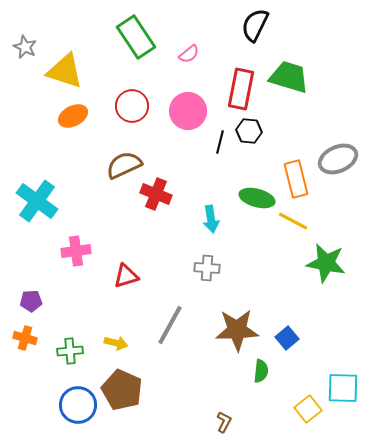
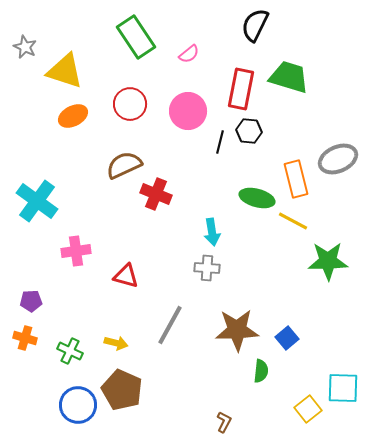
red circle: moved 2 px left, 2 px up
cyan arrow: moved 1 px right, 13 px down
green star: moved 2 px right, 2 px up; rotated 12 degrees counterclockwise
red triangle: rotated 32 degrees clockwise
green cross: rotated 30 degrees clockwise
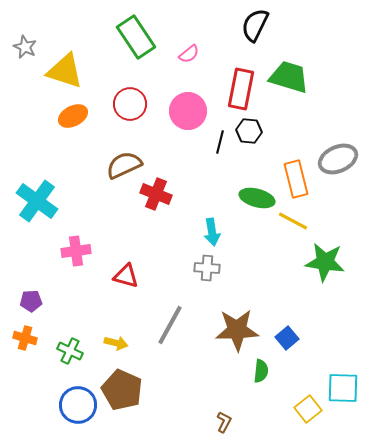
green star: moved 3 px left, 1 px down; rotated 9 degrees clockwise
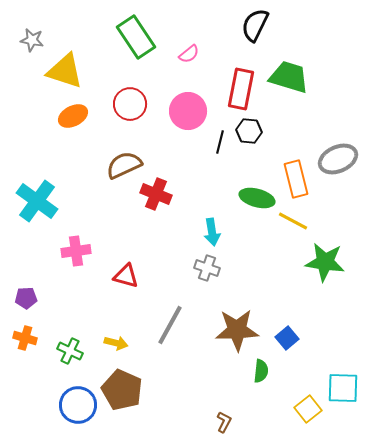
gray star: moved 7 px right, 7 px up; rotated 15 degrees counterclockwise
gray cross: rotated 15 degrees clockwise
purple pentagon: moved 5 px left, 3 px up
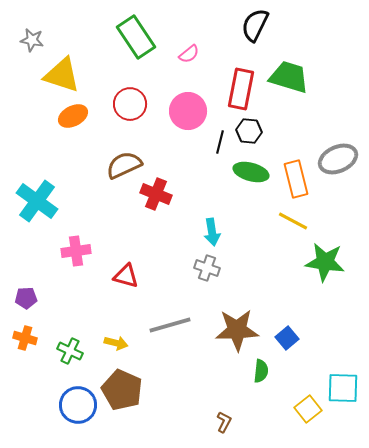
yellow triangle: moved 3 px left, 4 px down
green ellipse: moved 6 px left, 26 px up
gray line: rotated 45 degrees clockwise
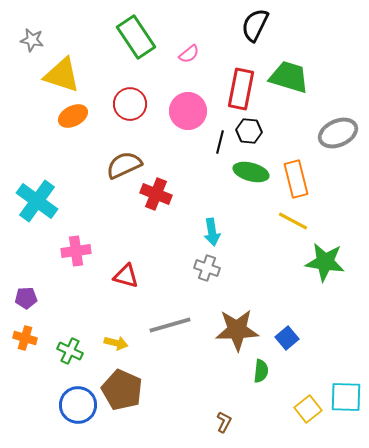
gray ellipse: moved 26 px up
cyan square: moved 3 px right, 9 px down
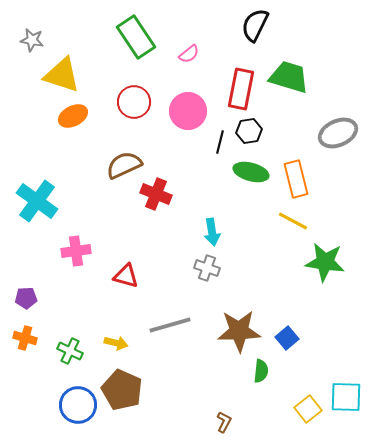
red circle: moved 4 px right, 2 px up
black hexagon: rotated 15 degrees counterclockwise
brown star: moved 2 px right, 1 px down
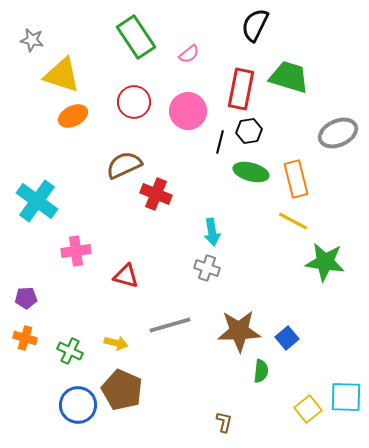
brown L-shape: rotated 15 degrees counterclockwise
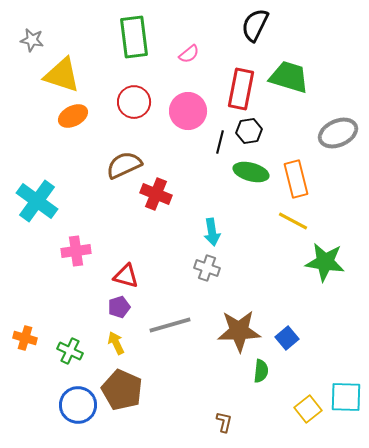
green rectangle: moved 2 px left; rotated 27 degrees clockwise
purple pentagon: moved 93 px right, 9 px down; rotated 15 degrees counterclockwise
yellow arrow: rotated 130 degrees counterclockwise
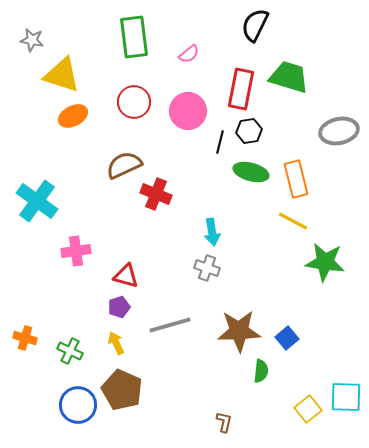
gray ellipse: moved 1 px right, 2 px up; rotated 12 degrees clockwise
